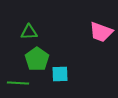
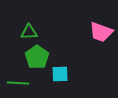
green pentagon: moved 2 px up
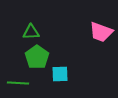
green triangle: moved 2 px right
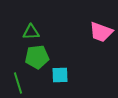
green pentagon: rotated 30 degrees clockwise
cyan square: moved 1 px down
green line: rotated 70 degrees clockwise
